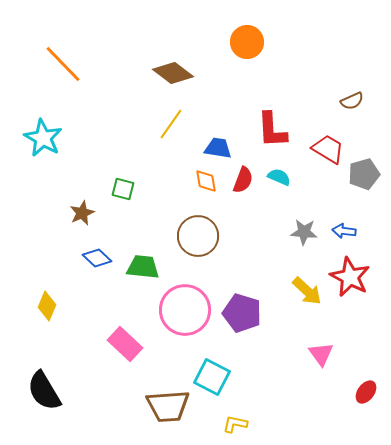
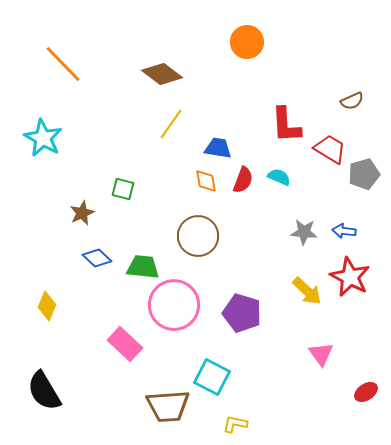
brown diamond: moved 11 px left, 1 px down
red L-shape: moved 14 px right, 5 px up
red trapezoid: moved 2 px right
pink circle: moved 11 px left, 5 px up
red ellipse: rotated 20 degrees clockwise
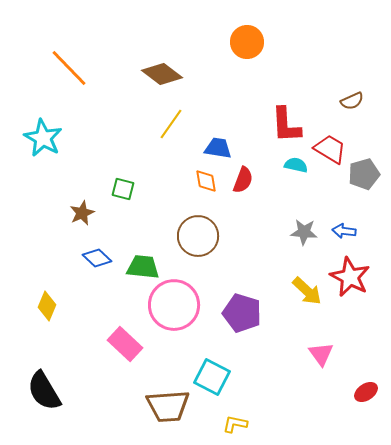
orange line: moved 6 px right, 4 px down
cyan semicircle: moved 17 px right, 12 px up; rotated 10 degrees counterclockwise
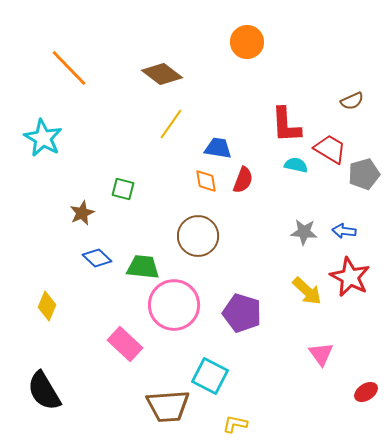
cyan square: moved 2 px left, 1 px up
